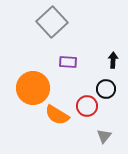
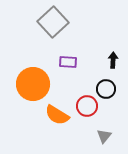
gray square: moved 1 px right
orange circle: moved 4 px up
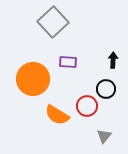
orange circle: moved 5 px up
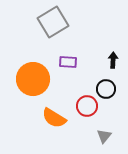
gray square: rotated 12 degrees clockwise
orange semicircle: moved 3 px left, 3 px down
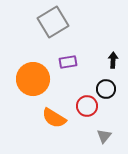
purple rectangle: rotated 12 degrees counterclockwise
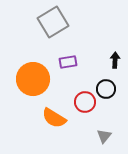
black arrow: moved 2 px right
red circle: moved 2 px left, 4 px up
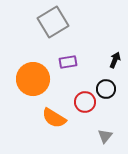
black arrow: rotated 21 degrees clockwise
gray triangle: moved 1 px right
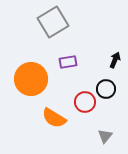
orange circle: moved 2 px left
